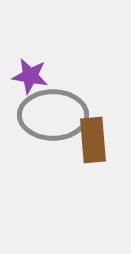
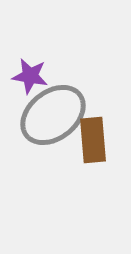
gray ellipse: rotated 38 degrees counterclockwise
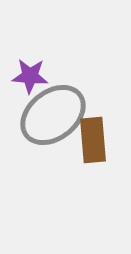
purple star: rotated 6 degrees counterclockwise
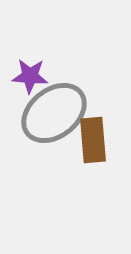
gray ellipse: moved 1 px right, 2 px up
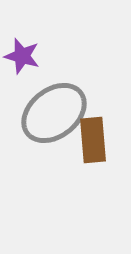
purple star: moved 8 px left, 20 px up; rotated 12 degrees clockwise
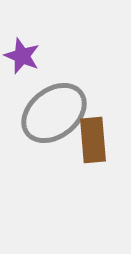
purple star: rotated 6 degrees clockwise
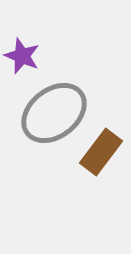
brown rectangle: moved 8 px right, 12 px down; rotated 42 degrees clockwise
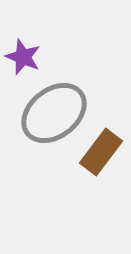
purple star: moved 1 px right, 1 px down
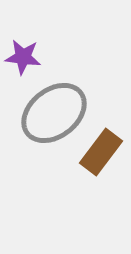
purple star: rotated 15 degrees counterclockwise
